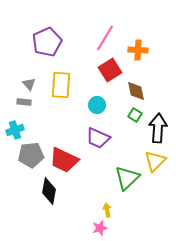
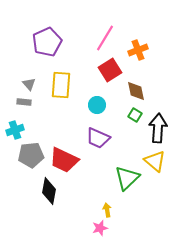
orange cross: rotated 24 degrees counterclockwise
yellow triangle: rotated 35 degrees counterclockwise
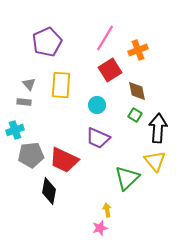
brown diamond: moved 1 px right
yellow triangle: rotated 10 degrees clockwise
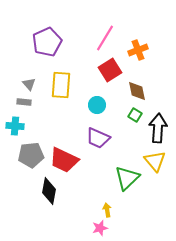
cyan cross: moved 4 px up; rotated 24 degrees clockwise
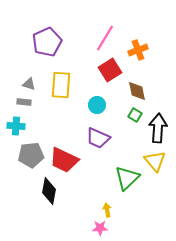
gray triangle: rotated 32 degrees counterclockwise
cyan cross: moved 1 px right
pink star: rotated 14 degrees clockwise
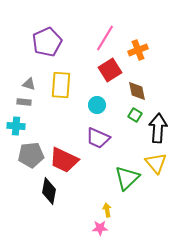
yellow triangle: moved 1 px right, 2 px down
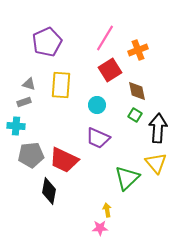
gray rectangle: rotated 24 degrees counterclockwise
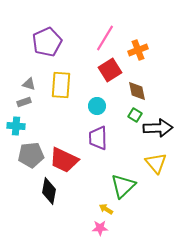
cyan circle: moved 1 px down
black arrow: rotated 84 degrees clockwise
purple trapezoid: rotated 65 degrees clockwise
green triangle: moved 4 px left, 8 px down
yellow arrow: moved 1 px left, 1 px up; rotated 48 degrees counterclockwise
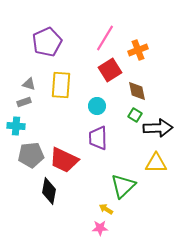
yellow triangle: rotated 50 degrees counterclockwise
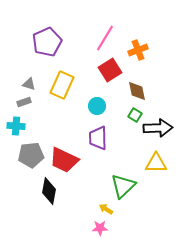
yellow rectangle: moved 1 px right; rotated 20 degrees clockwise
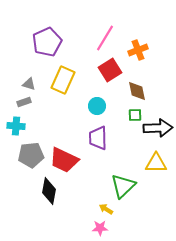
yellow rectangle: moved 1 px right, 5 px up
green square: rotated 32 degrees counterclockwise
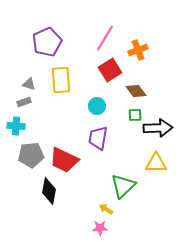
yellow rectangle: moved 2 px left; rotated 28 degrees counterclockwise
brown diamond: moved 1 px left; rotated 25 degrees counterclockwise
purple trapezoid: rotated 10 degrees clockwise
